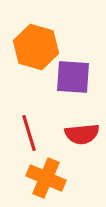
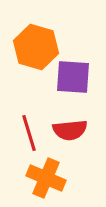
red semicircle: moved 12 px left, 4 px up
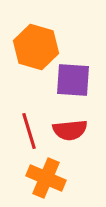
purple square: moved 3 px down
red line: moved 2 px up
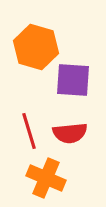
red semicircle: moved 3 px down
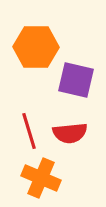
orange hexagon: rotated 15 degrees counterclockwise
purple square: moved 3 px right; rotated 9 degrees clockwise
orange cross: moved 5 px left
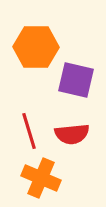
red semicircle: moved 2 px right, 1 px down
